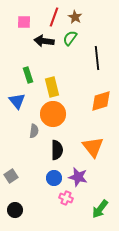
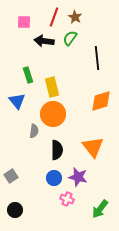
pink cross: moved 1 px right, 1 px down
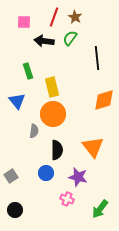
green rectangle: moved 4 px up
orange diamond: moved 3 px right, 1 px up
blue circle: moved 8 px left, 5 px up
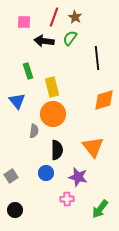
pink cross: rotated 24 degrees counterclockwise
